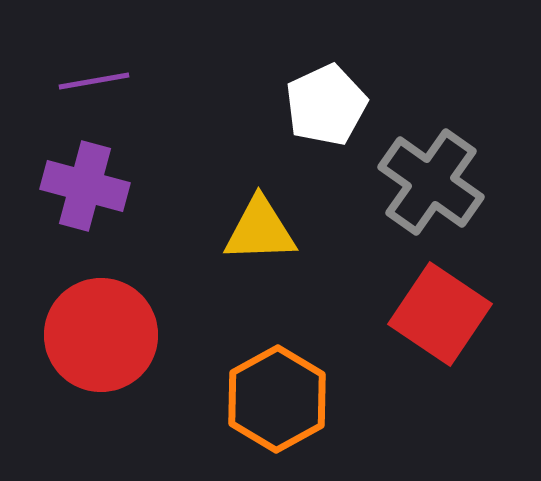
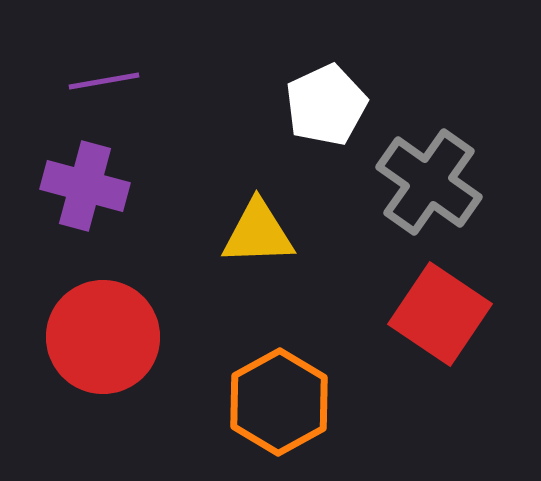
purple line: moved 10 px right
gray cross: moved 2 px left
yellow triangle: moved 2 px left, 3 px down
red circle: moved 2 px right, 2 px down
orange hexagon: moved 2 px right, 3 px down
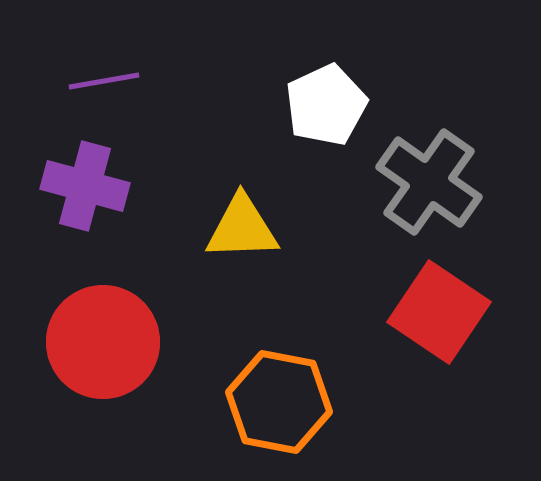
yellow triangle: moved 16 px left, 5 px up
red square: moved 1 px left, 2 px up
red circle: moved 5 px down
orange hexagon: rotated 20 degrees counterclockwise
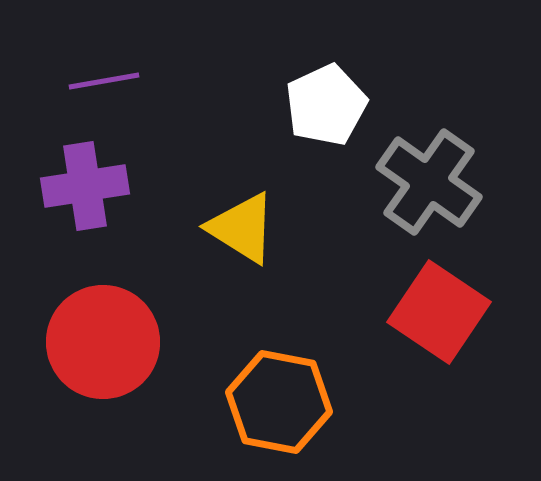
purple cross: rotated 24 degrees counterclockwise
yellow triangle: rotated 34 degrees clockwise
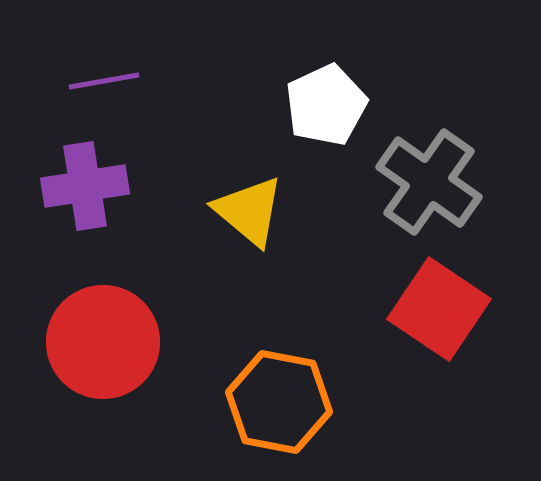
yellow triangle: moved 7 px right, 17 px up; rotated 8 degrees clockwise
red square: moved 3 px up
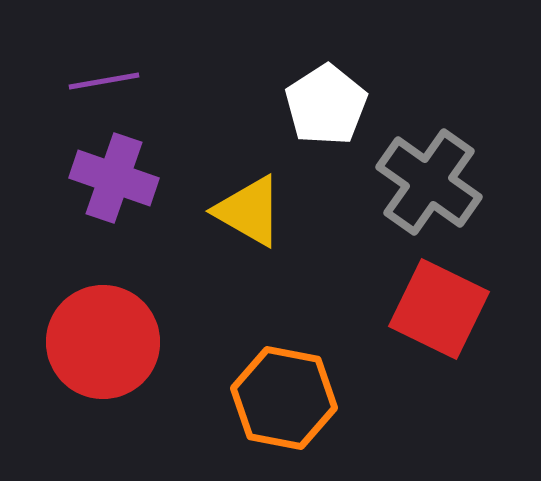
white pentagon: rotated 8 degrees counterclockwise
purple cross: moved 29 px right, 8 px up; rotated 28 degrees clockwise
yellow triangle: rotated 10 degrees counterclockwise
red square: rotated 8 degrees counterclockwise
orange hexagon: moved 5 px right, 4 px up
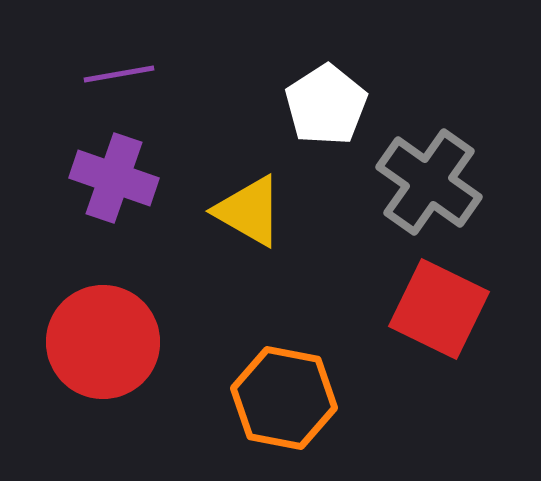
purple line: moved 15 px right, 7 px up
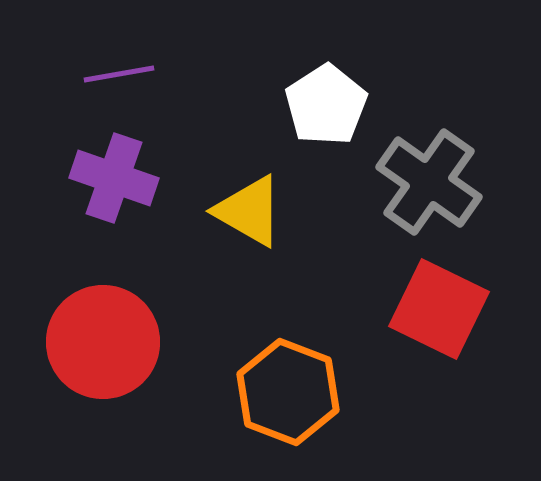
orange hexagon: moved 4 px right, 6 px up; rotated 10 degrees clockwise
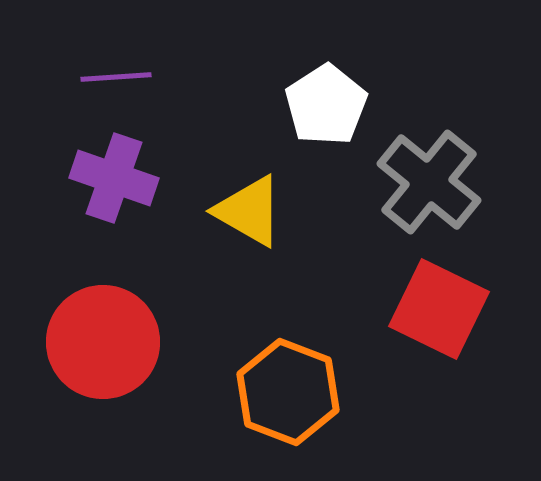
purple line: moved 3 px left, 3 px down; rotated 6 degrees clockwise
gray cross: rotated 4 degrees clockwise
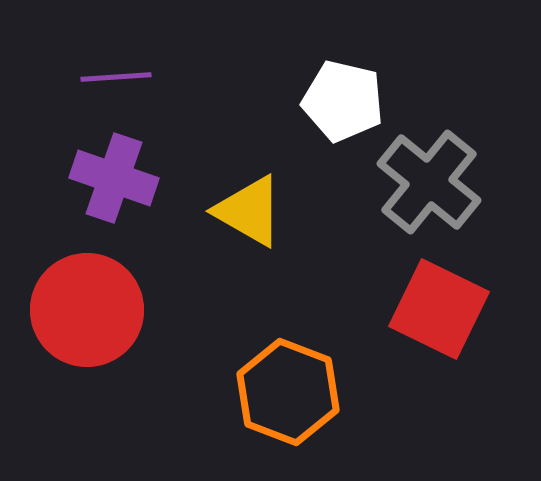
white pentagon: moved 17 px right, 4 px up; rotated 26 degrees counterclockwise
red circle: moved 16 px left, 32 px up
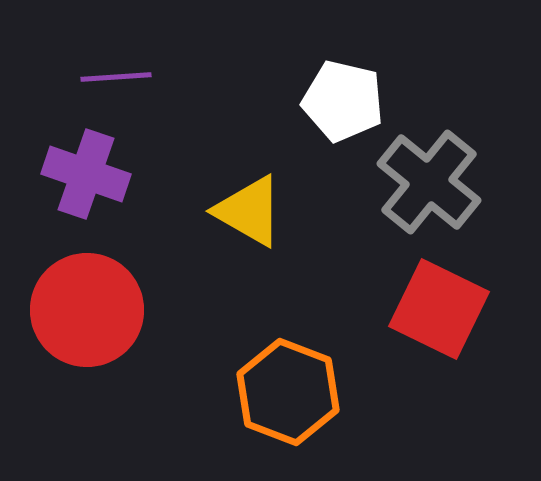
purple cross: moved 28 px left, 4 px up
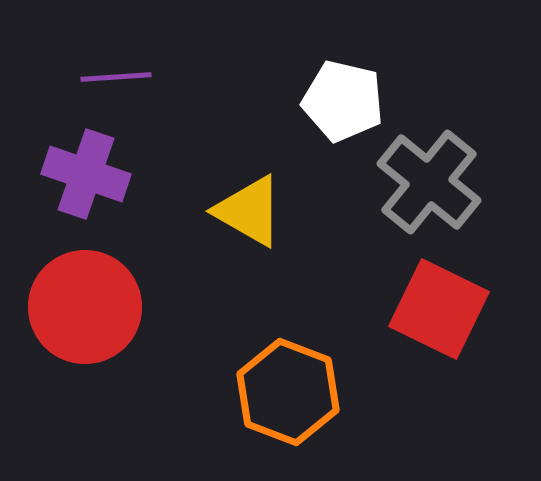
red circle: moved 2 px left, 3 px up
